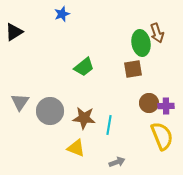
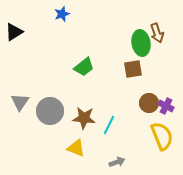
purple cross: rotated 28 degrees clockwise
cyan line: rotated 18 degrees clockwise
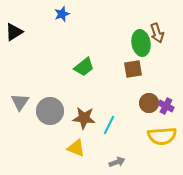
yellow semicircle: rotated 108 degrees clockwise
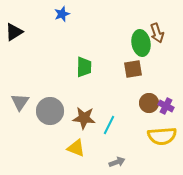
green trapezoid: rotated 50 degrees counterclockwise
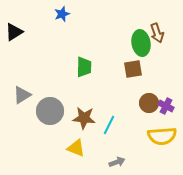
gray triangle: moved 2 px right, 7 px up; rotated 24 degrees clockwise
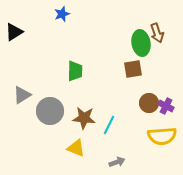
green trapezoid: moved 9 px left, 4 px down
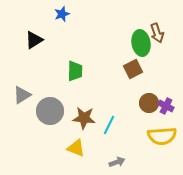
black triangle: moved 20 px right, 8 px down
brown square: rotated 18 degrees counterclockwise
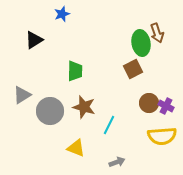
brown star: moved 11 px up; rotated 10 degrees clockwise
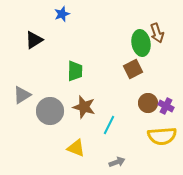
brown circle: moved 1 px left
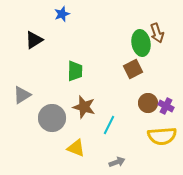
gray circle: moved 2 px right, 7 px down
